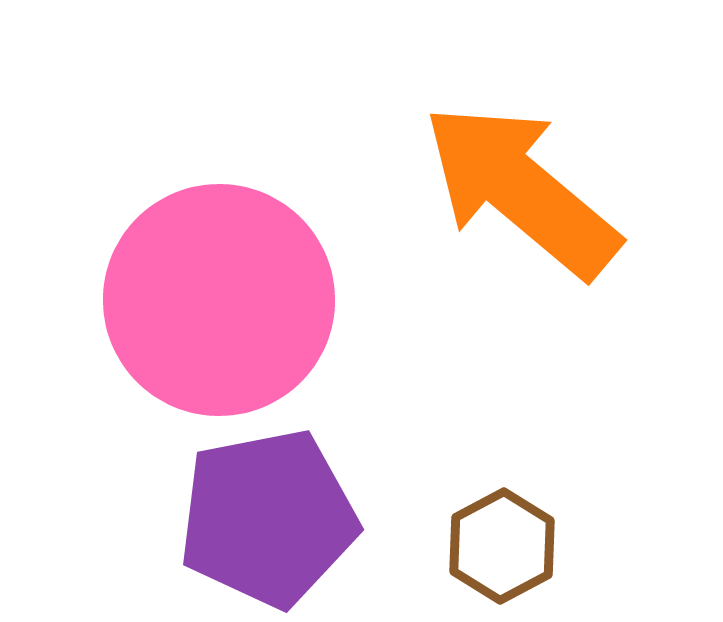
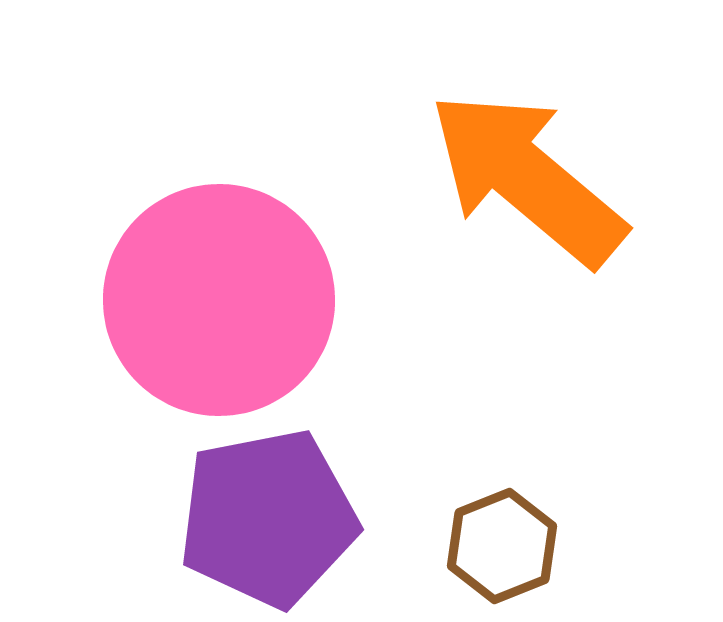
orange arrow: moved 6 px right, 12 px up
brown hexagon: rotated 6 degrees clockwise
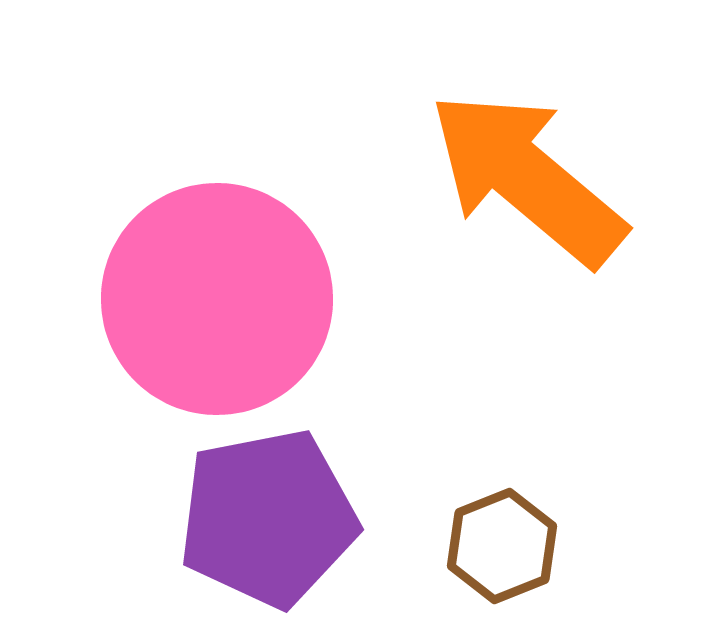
pink circle: moved 2 px left, 1 px up
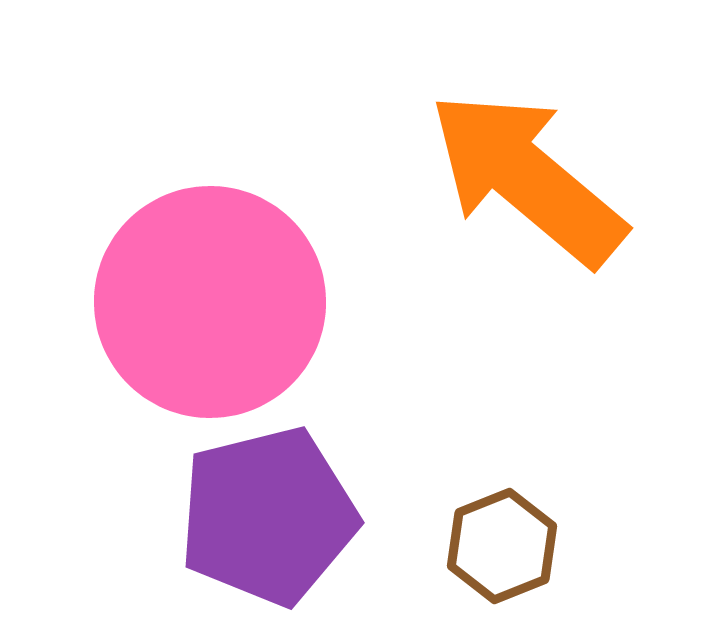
pink circle: moved 7 px left, 3 px down
purple pentagon: moved 2 px up; rotated 3 degrees counterclockwise
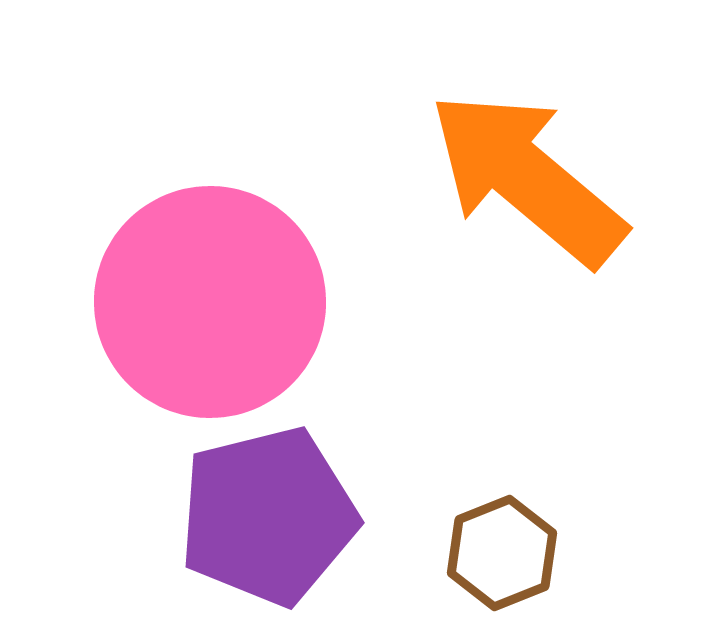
brown hexagon: moved 7 px down
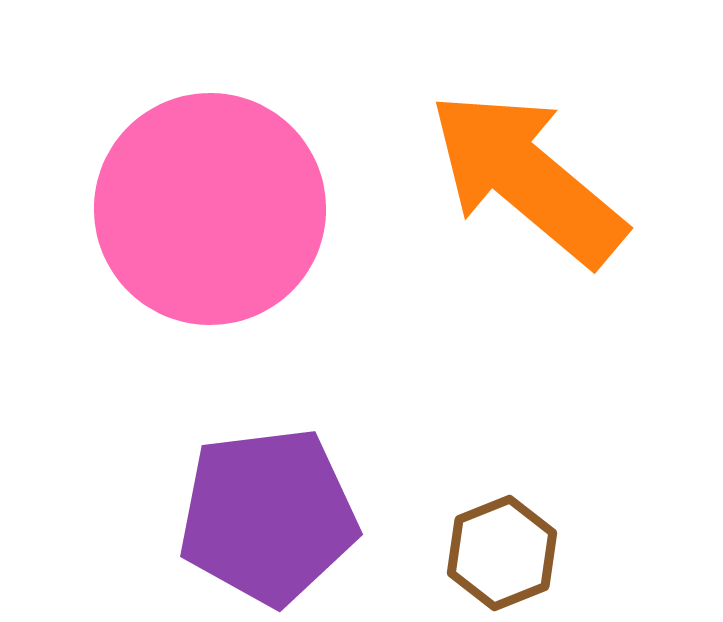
pink circle: moved 93 px up
purple pentagon: rotated 7 degrees clockwise
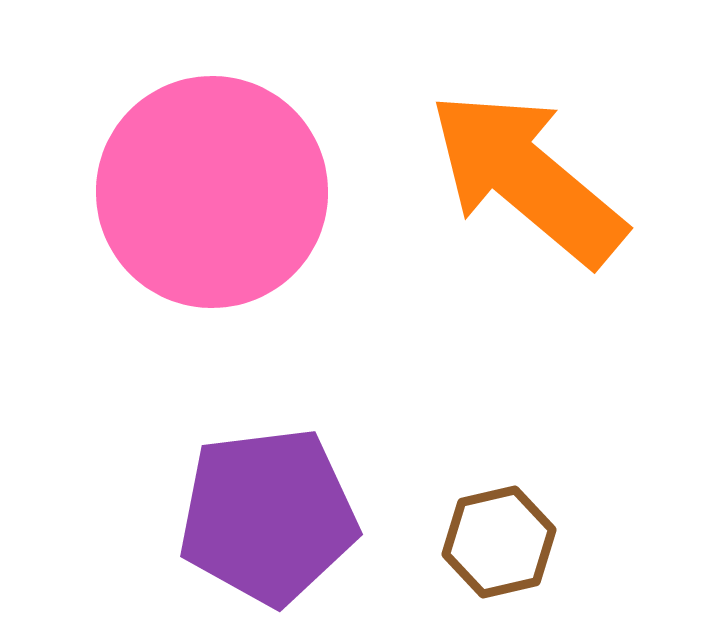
pink circle: moved 2 px right, 17 px up
brown hexagon: moved 3 px left, 11 px up; rotated 9 degrees clockwise
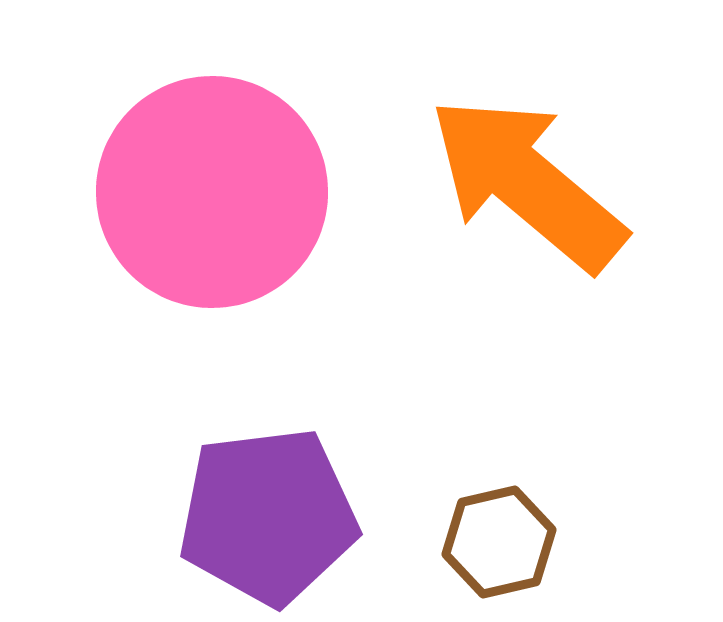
orange arrow: moved 5 px down
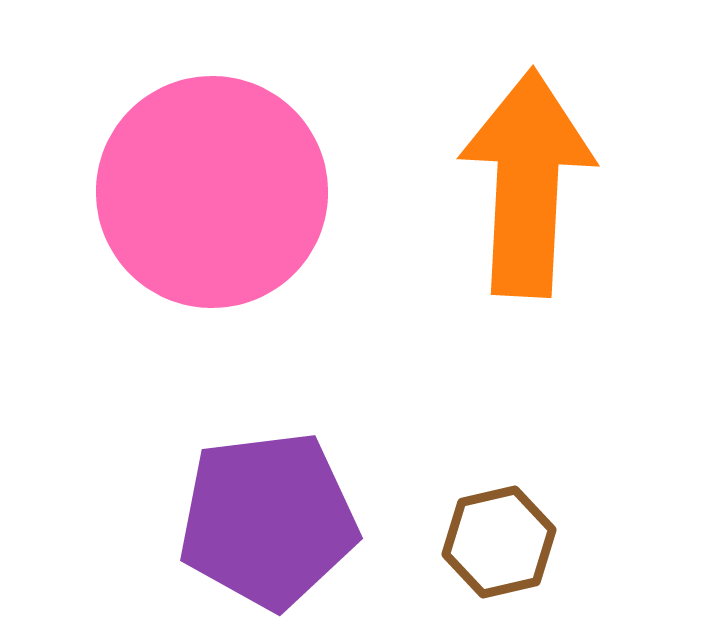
orange arrow: rotated 53 degrees clockwise
purple pentagon: moved 4 px down
